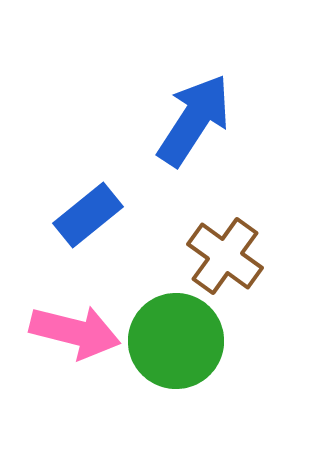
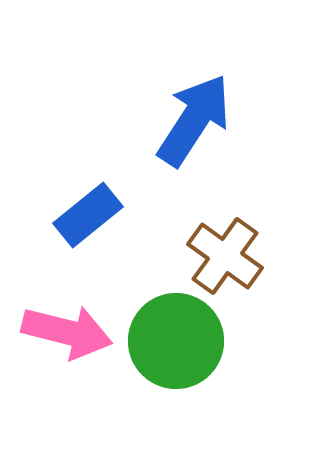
pink arrow: moved 8 px left
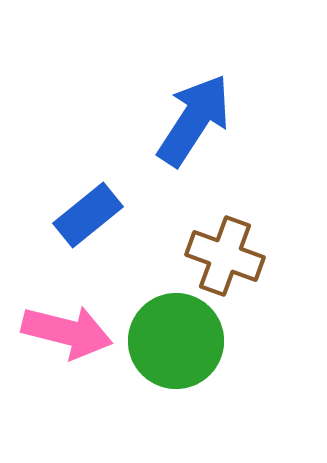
brown cross: rotated 16 degrees counterclockwise
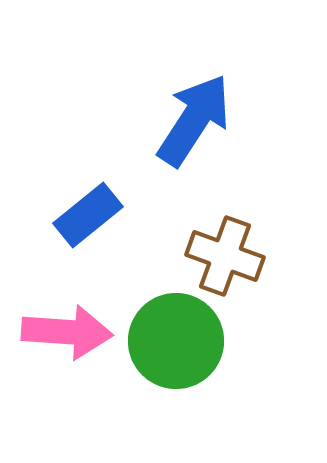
pink arrow: rotated 10 degrees counterclockwise
